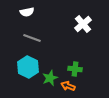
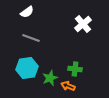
white semicircle: rotated 24 degrees counterclockwise
gray line: moved 1 px left
cyan hexagon: moved 1 px left, 1 px down; rotated 25 degrees clockwise
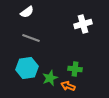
white cross: rotated 24 degrees clockwise
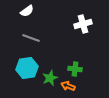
white semicircle: moved 1 px up
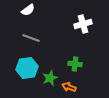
white semicircle: moved 1 px right, 1 px up
green cross: moved 5 px up
orange arrow: moved 1 px right, 1 px down
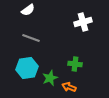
white cross: moved 2 px up
